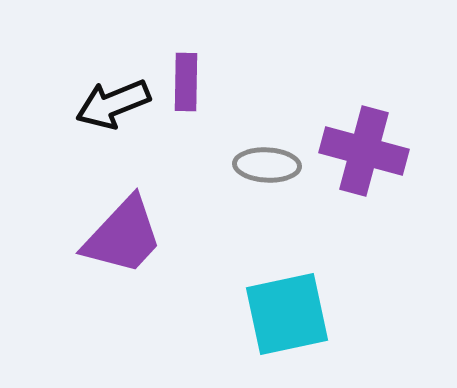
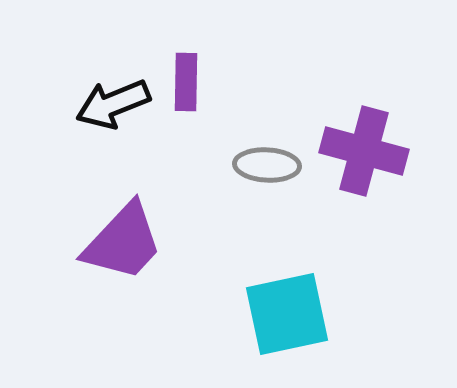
purple trapezoid: moved 6 px down
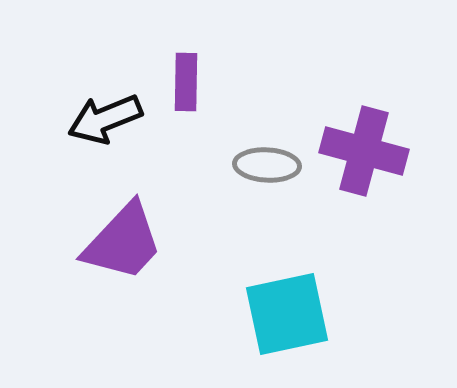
black arrow: moved 8 px left, 15 px down
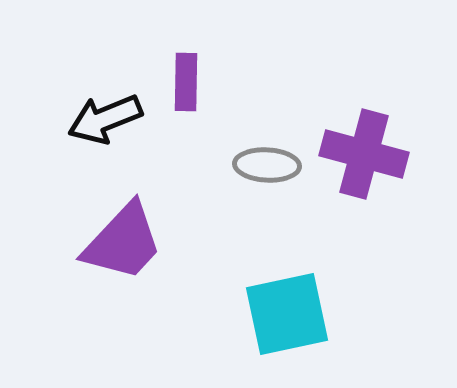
purple cross: moved 3 px down
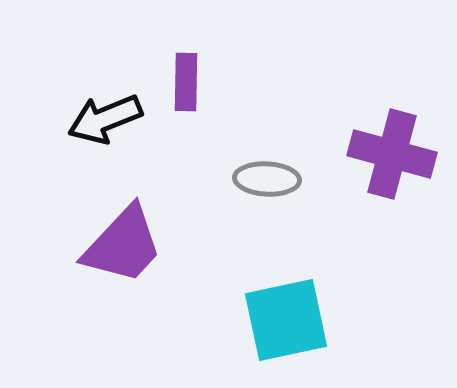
purple cross: moved 28 px right
gray ellipse: moved 14 px down
purple trapezoid: moved 3 px down
cyan square: moved 1 px left, 6 px down
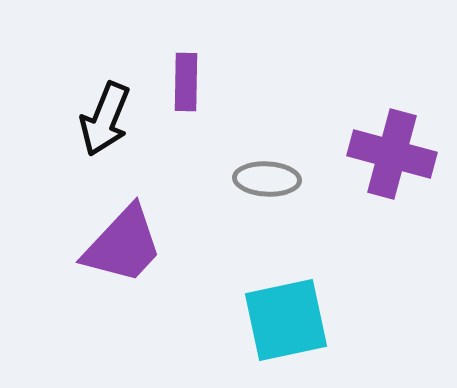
black arrow: rotated 46 degrees counterclockwise
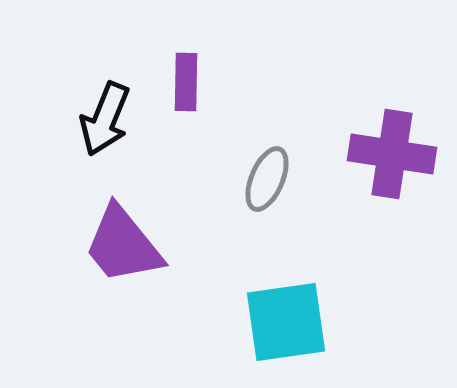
purple cross: rotated 6 degrees counterclockwise
gray ellipse: rotated 70 degrees counterclockwise
purple trapezoid: rotated 98 degrees clockwise
cyan square: moved 2 px down; rotated 4 degrees clockwise
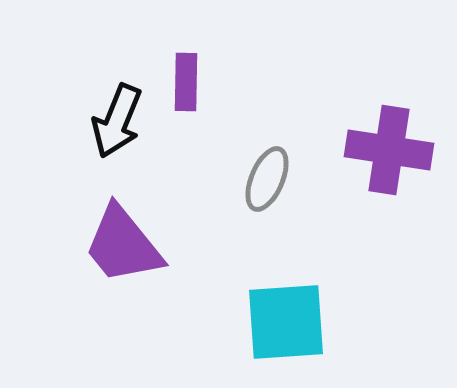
black arrow: moved 12 px right, 2 px down
purple cross: moved 3 px left, 4 px up
cyan square: rotated 4 degrees clockwise
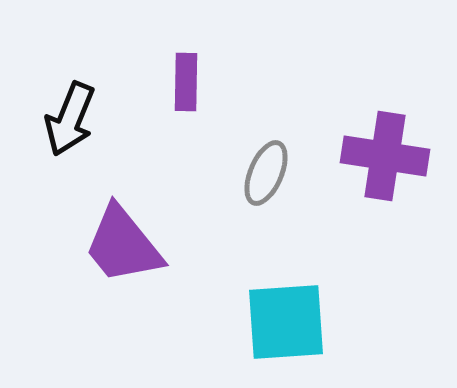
black arrow: moved 47 px left, 2 px up
purple cross: moved 4 px left, 6 px down
gray ellipse: moved 1 px left, 6 px up
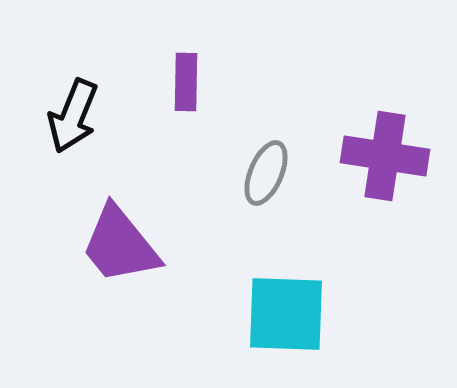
black arrow: moved 3 px right, 3 px up
purple trapezoid: moved 3 px left
cyan square: moved 8 px up; rotated 6 degrees clockwise
